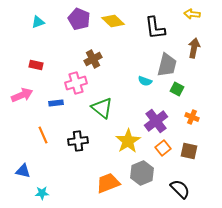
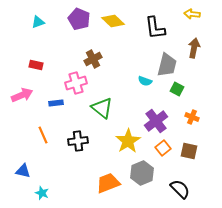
cyan star: rotated 24 degrees clockwise
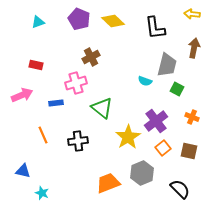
brown cross: moved 2 px left, 2 px up
yellow star: moved 4 px up
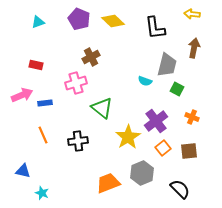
blue rectangle: moved 11 px left
brown square: rotated 18 degrees counterclockwise
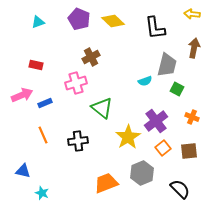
cyan semicircle: rotated 40 degrees counterclockwise
blue rectangle: rotated 16 degrees counterclockwise
orange trapezoid: moved 2 px left
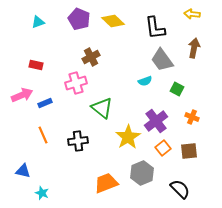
gray trapezoid: moved 5 px left, 5 px up; rotated 130 degrees clockwise
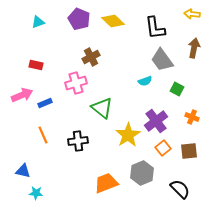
yellow star: moved 2 px up
cyan star: moved 6 px left; rotated 16 degrees counterclockwise
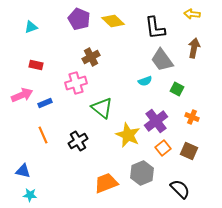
cyan triangle: moved 7 px left, 5 px down
yellow star: rotated 15 degrees counterclockwise
black cross: rotated 24 degrees counterclockwise
brown square: rotated 30 degrees clockwise
cyan star: moved 6 px left, 2 px down
